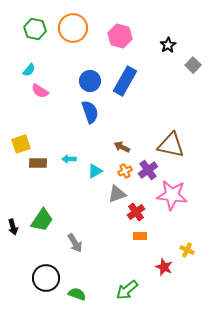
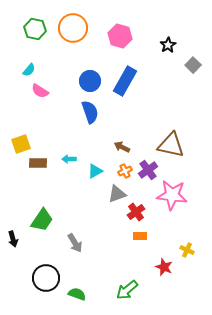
black arrow: moved 12 px down
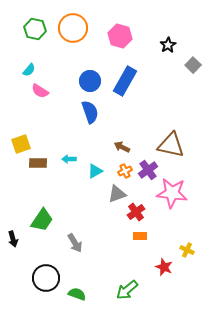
pink star: moved 2 px up
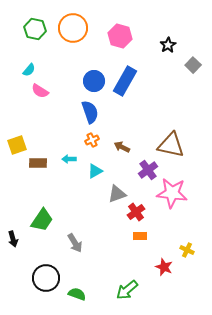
blue circle: moved 4 px right
yellow square: moved 4 px left, 1 px down
orange cross: moved 33 px left, 31 px up
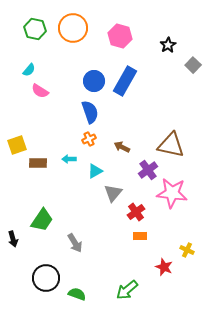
orange cross: moved 3 px left, 1 px up
gray triangle: moved 4 px left, 1 px up; rotated 30 degrees counterclockwise
